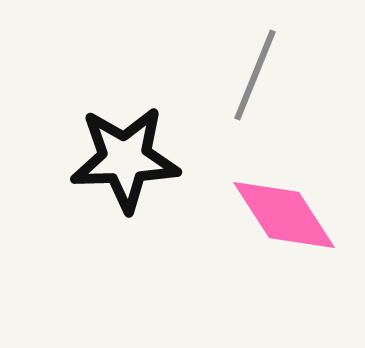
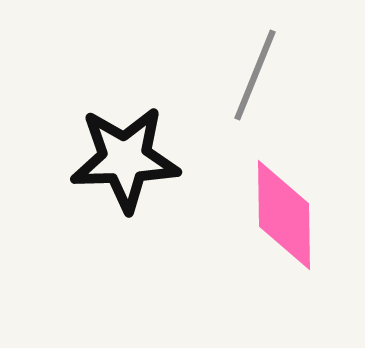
pink diamond: rotated 32 degrees clockwise
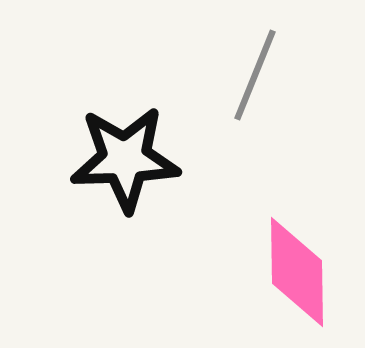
pink diamond: moved 13 px right, 57 px down
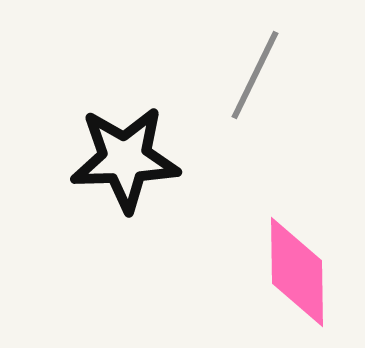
gray line: rotated 4 degrees clockwise
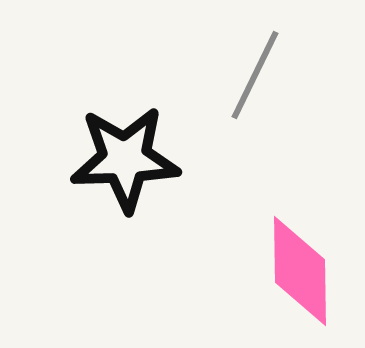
pink diamond: moved 3 px right, 1 px up
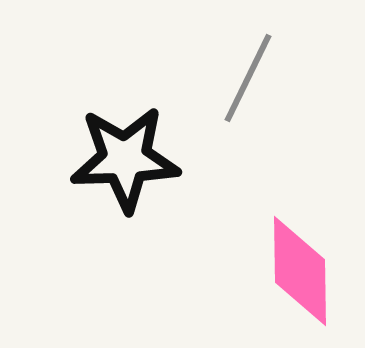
gray line: moved 7 px left, 3 px down
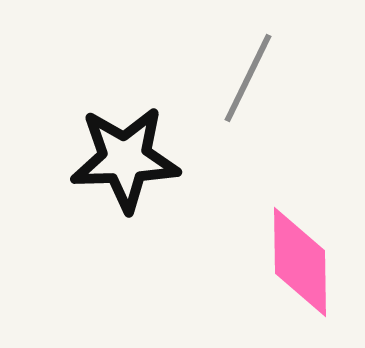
pink diamond: moved 9 px up
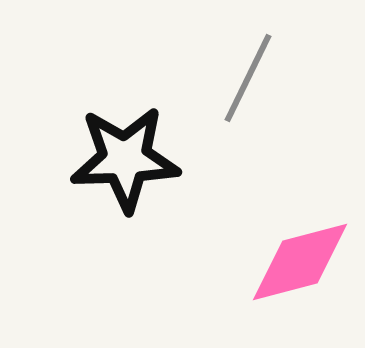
pink diamond: rotated 76 degrees clockwise
